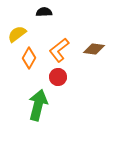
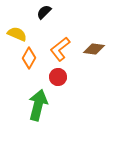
black semicircle: rotated 42 degrees counterclockwise
yellow semicircle: rotated 60 degrees clockwise
orange L-shape: moved 1 px right, 1 px up
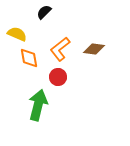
orange diamond: rotated 40 degrees counterclockwise
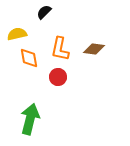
yellow semicircle: rotated 36 degrees counterclockwise
orange L-shape: rotated 40 degrees counterclockwise
green arrow: moved 8 px left, 14 px down
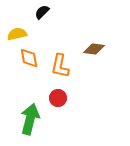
black semicircle: moved 2 px left
orange L-shape: moved 17 px down
red circle: moved 21 px down
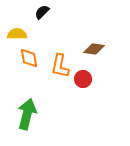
yellow semicircle: rotated 12 degrees clockwise
red circle: moved 25 px right, 19 px up
green arrow: moved 3 px left, 5 px up
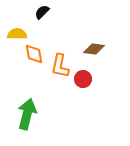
orange diamond: moved 5 px right, 4 px up
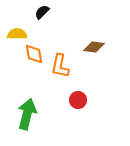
brown diamond: moved 2 px up
red circle: moved 5 px left, 21 px down
